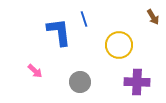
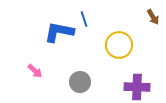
blue L-shape: rotated 72 degrees counterclockwise
purple cross: moved 5 px down
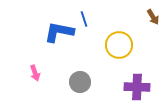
pink arrow: moved 2 px down; rotated 28 degrees clockwise
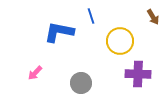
blue line: moved 7 px right, 3 px up
yellow circle: moved 1 px right, 4 px up
pink arrow: rotated 63 degrees clockwise
gray circle: moved 1 px right, 1 px down
purple cross: moved 1 px right, 13 px up
